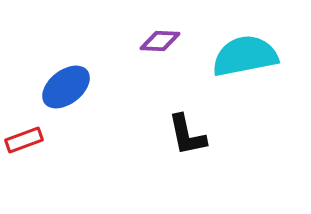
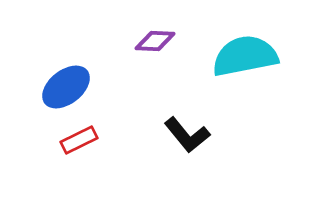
purple diamond: moved 5 px left
black L-shape: rotated 27 degrees counterclockwise
red rectangle: moved 55 px right; rotated 6 degrees counterclockwise
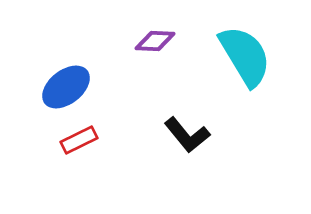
cyan semicircle: rotated 70 degrees clockwise
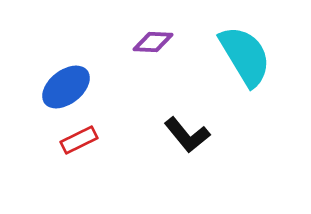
purple diamond: moved 2 px left, 1 px down
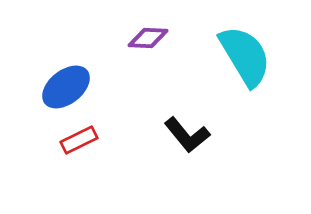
purple diamond: moved 5 px left, 4 px up
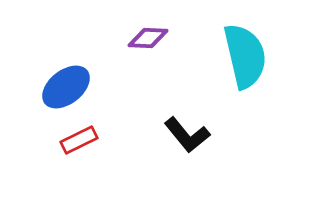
cyan semicircle: rotated 18 degrees clockwise
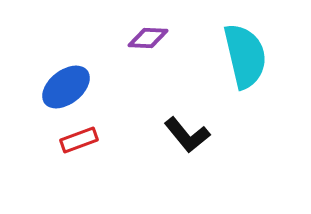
red rectangle: rotated 6 degrees clockwise
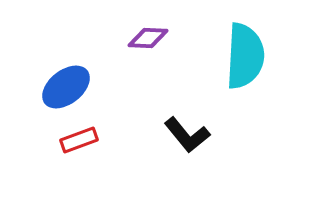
cyan semicircle: rotated 16 degrees clockwise
